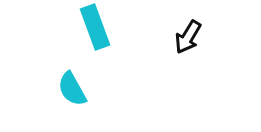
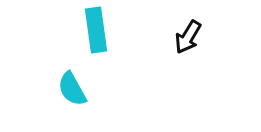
cyan rectangle: moved 1 px right, 3 px down; rotated 12 degrees clockwise
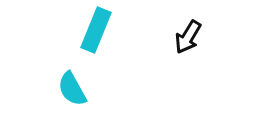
cyan rectangle: rotated 30 degrees clockwise
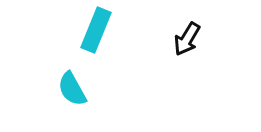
black arrow: moved 1 px left, 2 px down
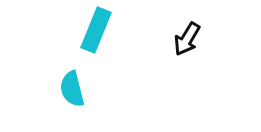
cyan semicircle: rotated 15 degrees clockwise
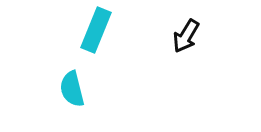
black arrow: moved 1 px left, 3 px up
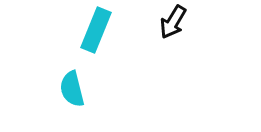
black arrow: moved 13 px left, 14 px up
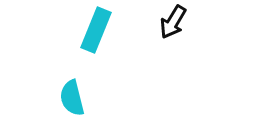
cyan semicircle: moved 9 px down
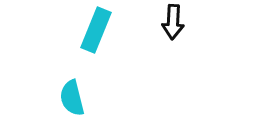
black arrow: rotated 28 degrees counterclockwise
